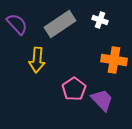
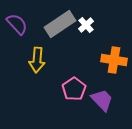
white cross: moved 14 px left, 5 px down; rotated 28 degrees clockwise
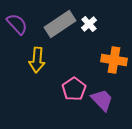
white cross: moved 3 px right, 1 px up
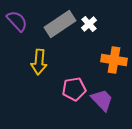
purple semicircle: moved 3 px up
yellow arrow: moved 2 px right, 2 px down
pink pentagon: rotated 25 degrees clockwise
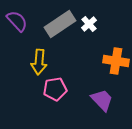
orange cross: moved 2 px right, 1 px down
pink pentagon: moved 19 px left
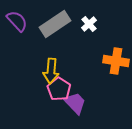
gray rectangle: moved 5 px left
yellow arrow: moved 12 px right, 9 px down
pink pentagon: moved 4 px right; rotated 30 degrees counterclockwise
purple trapezoid: moved 27 px left, 3 px down
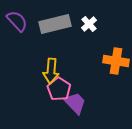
gray rectangle: rotated 20 degrees clockwise
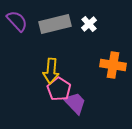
orange cross: moved 3 px left, 4 px down
